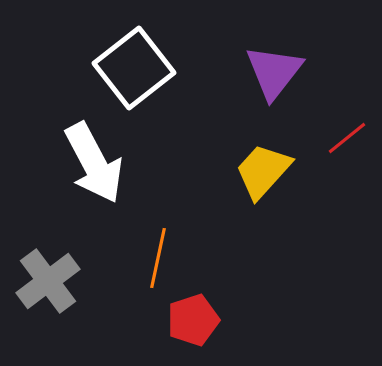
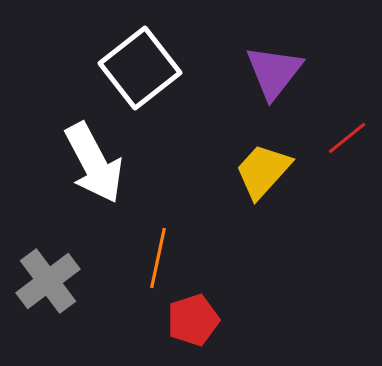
white square: moved 6 px right
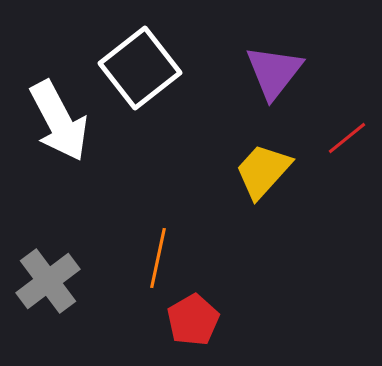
white arrow: moved 35 px left, 42 px up
red pentagon: rotated 12 degrees counterclockwise
